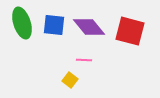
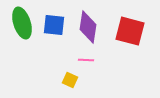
purple diamond: moved 1 px left; rotated 48 degrees clockwise
pink line: moved 2 px right
yellow square: rotated 14 degrees counterclockwise
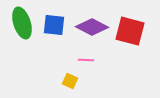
purple diamond: moved 4 px right; rotated 72 degrees counterclockwise
yellow square: moved 1 px down
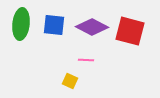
green ellipse: moved 1 px left, 1 px down; rotated 24 degrees clockwise
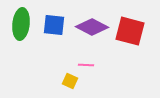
pink line: moved 5 px down
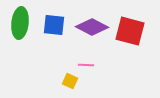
green ellipse: moved 1 px left, 1 px up
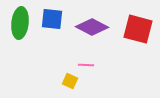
blue square: moved 2 px left, 6 px up
red square: moved 8 px right, 2 px up
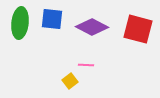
yellow square: rotated 28 degrees clockwise
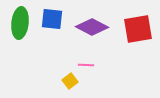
red square: rotated 24 degrees counterclockwise
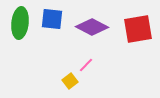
pink line: rotated 49 degrees counterclockwise
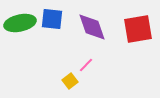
green ellipse: rotated 72 degrees clockwise
purple diamond: rotated 44 degrees clockwise
